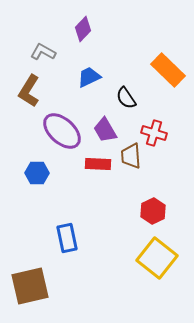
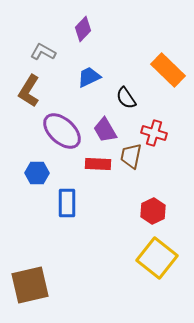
brown trapezoid: rotated 16 degrees clockwise
blue rectangle: moved 35 px up; rotated 12 degrees clockwise
brown square: moved 1 px up
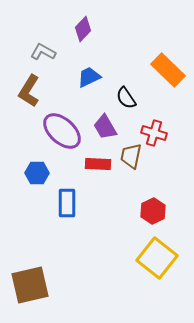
purple trapezoid: moved 3 px up
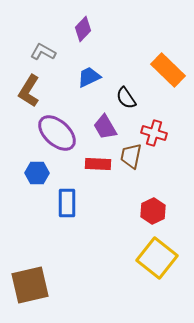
purple ellipse: moved 5 px left, 2 px down
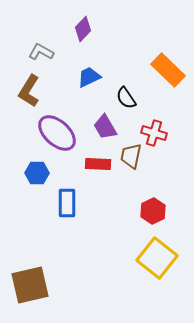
gray L-shape: moved 2 px left
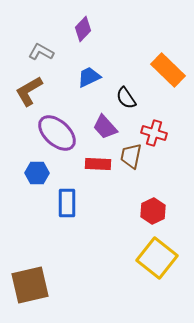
brown L-shape: rotated 28 degrees clockwise
purple trapezoid: rotated 12 degrees counterclockwise
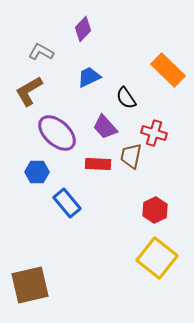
blue hexagon: moved 1 px up
blue rectangle: rotated 40 degrees counterclockwise
red hexagon: moved 2 px right, 1 px up
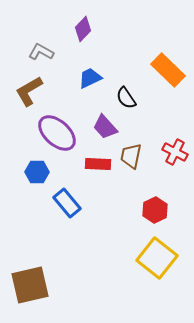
blue trapezoid: moved 1 px right, 1 px down
red cross: moved 21 px right, 19 px down; rotated 10 degrees clockwise
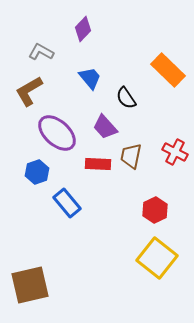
blue trapezoid: rotated 75 degrees clockwise
blue hexagon: rotated 20 degrees counterclockwise
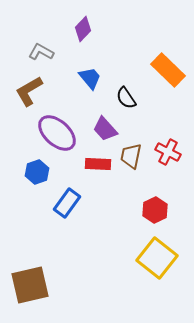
purple trapezoid: moved 2 px down
red cross: moved 7 px left
blue rectangle: rotated 76 degrees clockwise
